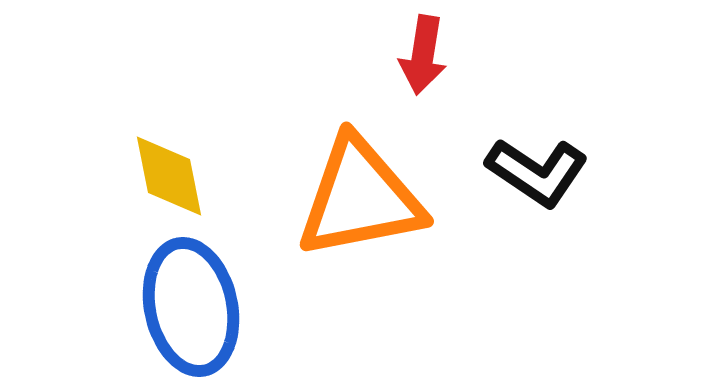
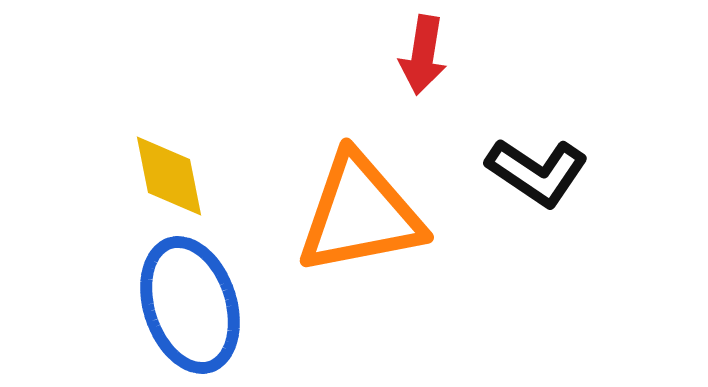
orange triangle: moved 16 px down
blue ellipse: moved 1 px left, 2 px up; rotated 6 degrees counterclockwise
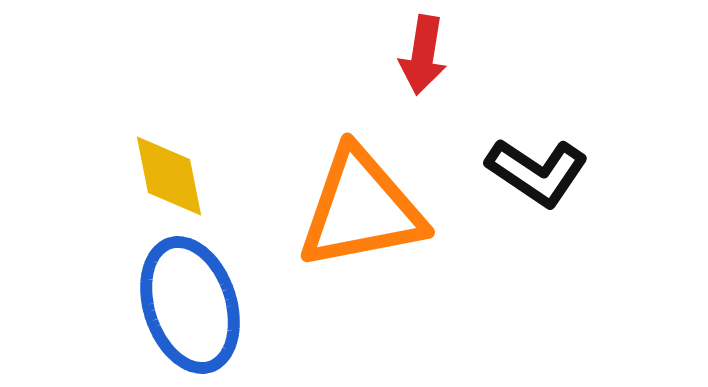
orange triangle: moved 1 px right, 5 px up
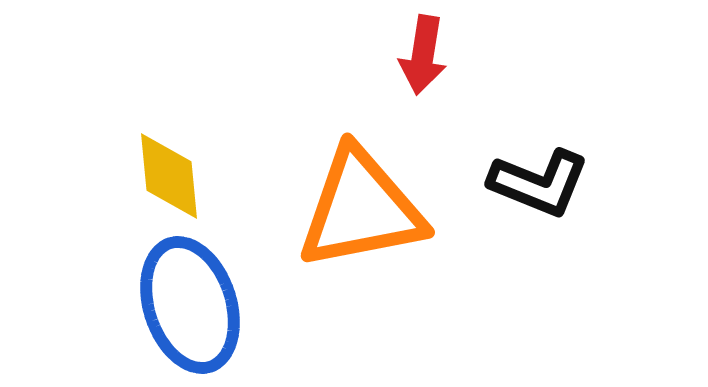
black L-shape: moved 2 px right, 11 px down; rotated 12 degrees counterclockwise
yellow diamond: rotated 6 degrees clockwise
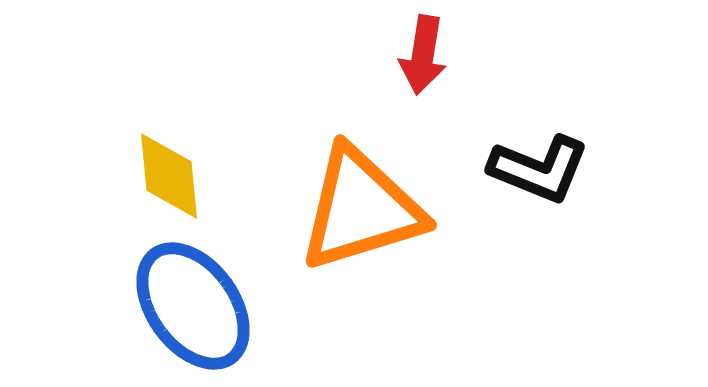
black L-shape: moved 14 px up
orange triangle: rotated 6 degrees counterclockwise
blue ellipse: moved 3 px right, 1 px down; rotated 18 degrees counterclockwise
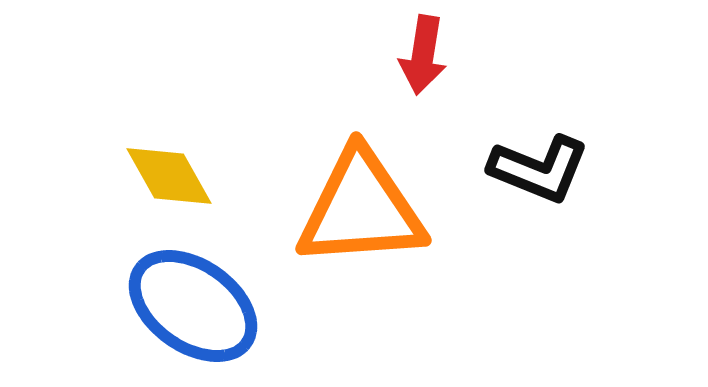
yellow diamond: rotated 24 degrees counterclockwise
orange triangle: rotated 13 degrees clockwise
blue ellipse: rotated 19 degrees counterclockwise
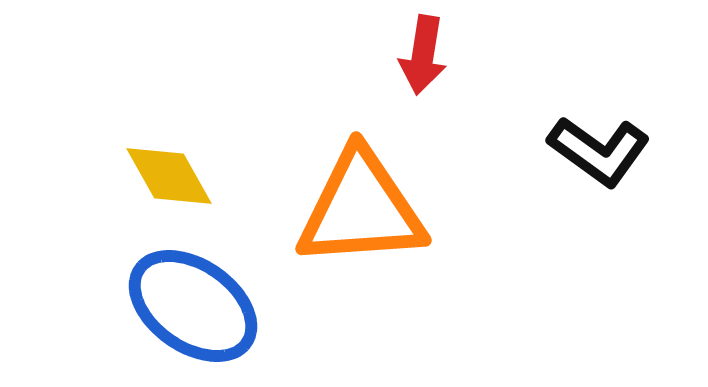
black L-shape: moved 60 px right, 18 px up; rotated 14 degrees clockwise
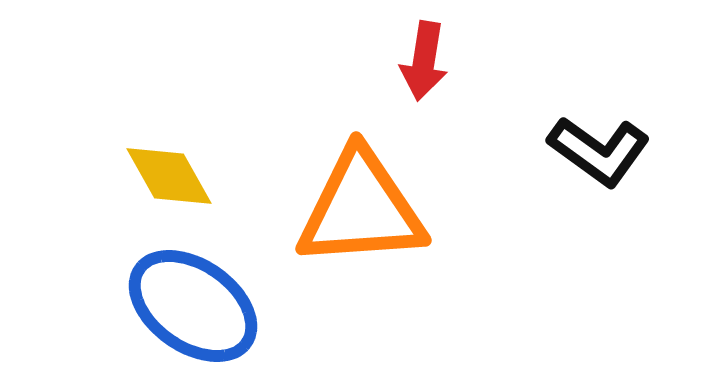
red arrow: moved 1 px right, 6 px down
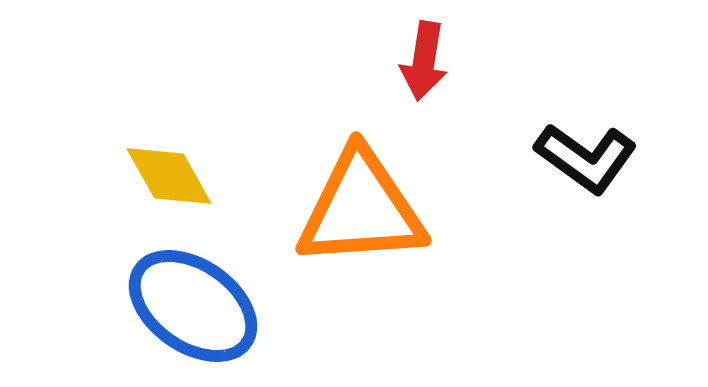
black L-shape: moved 13 px left, 7 px down
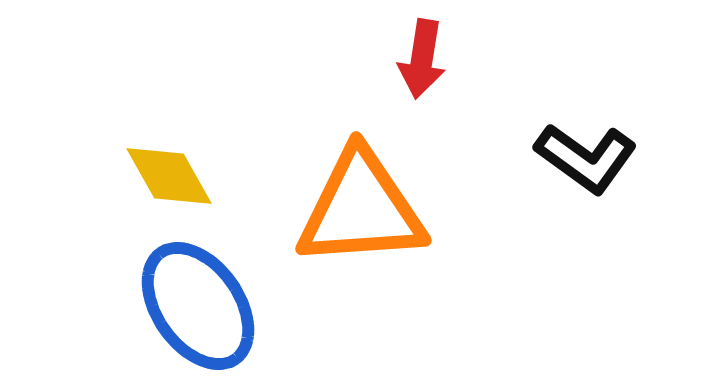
red arrow: moved 2 px left, 2 px up
blue ellipse: moved 5 px right; rotated 20 degrees clockwise
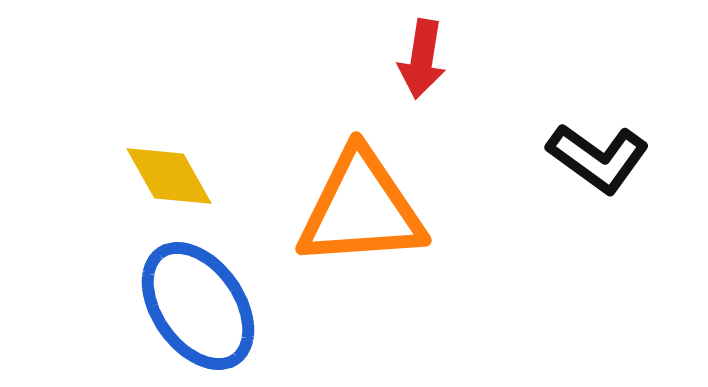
black L-shape: moved 12 px right
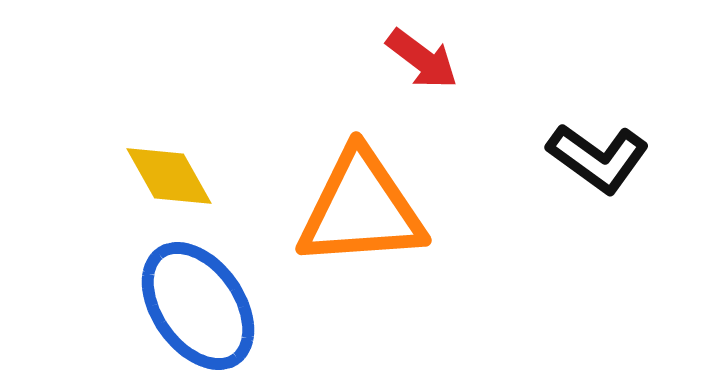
red arrow: rotated 62 degrees counterclockwise
